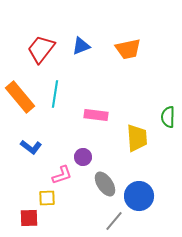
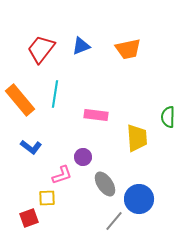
orange rectangle: moved 3 px down
blue circle: moved 3 px down
red square: rotated 18 degrees counterclockwise
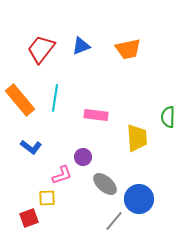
cyan line: moved 4 px down
gray ellipse: rotated 15 degrees counterclockwise
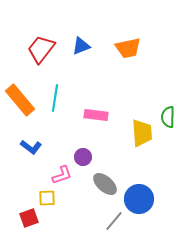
orange trapezoid: moved 1 px up
yellow trapezoid: moved 5 px right, 5 px up
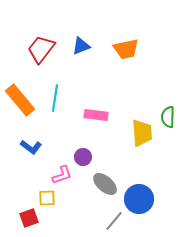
orange trapezoid: moved 2 px left, 1 px down
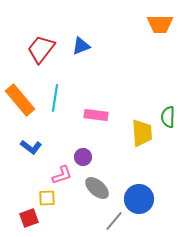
orange trapezoid: moved 34 px right, 25 px up; rotated 12 degrees clockwise
gray ellipse: moved 8 px left, 4 px down
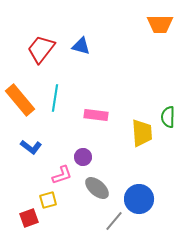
blue triangle: rotated 36 degrees clockwise
yellow square: moved 1 px right, 2 px down; rotated 12 degrees counterclockwise
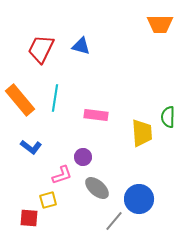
red trapezoid: rotated 12 degrees counterclockwise
red square: rotated 24 degrees clockwise
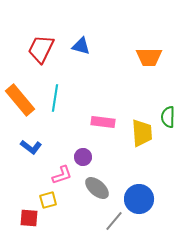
orange trapezoid: moved 11 px left, 33 px down
pink rectangle: moved 7 px right, 7 px down
